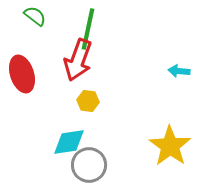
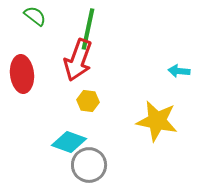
red ellipse: rotated 12 degrees clockwise
cyan diamond: rotated 28 degrees clockwise
yellow star: moved 13 px left, 25 px up; rotated 24 degrees counterclockwise
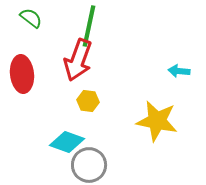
green semicircle: moved 4 px left, 2 px down
green line: moved 1 px right, 3 px up
cyan diamond: moved 2 px left
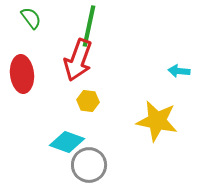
green semicircle: rotated 15 degrees clockwise
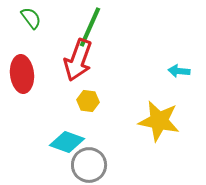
green line: moved 1 px right, 1 px down; rotated 12 degrees clockwise
yellow star: moved 2 px right
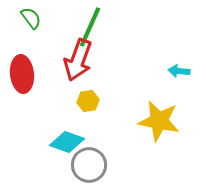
yellow hexagon: rotated 15 degrees counterclockwise
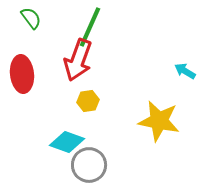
cyan arrow: moved 6 px right; rotated 25 degrees clockwise
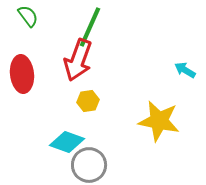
green semicircle: moved 3 px left, 2 px up
cyan arrow: moved 1 px up
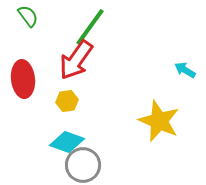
green line: rotated 12 degrees clockwise
red arrow: moved 2 px left; rotated 15 degrees clockwise
red ellipse: moved 1 px right, 5 px down
yellow hexagon: moved 21 px left
yellow star: rotated 12 degrees clockwise
gray circle: moved 6 px left
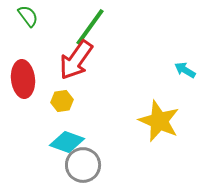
yellow hexagon: moved 5 px left
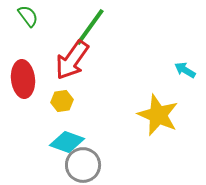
red arrow: moved 4 px left
yellow star: moved 1 px left, 6 px up
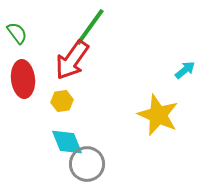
green semicircle: moved 11 px left, 17 px down
cyan arrow: rotated 110 degrees clockwise
cyan diamond: rotated 48 degrees clockwise
gray circle: moved 4 px right, 1 px up
